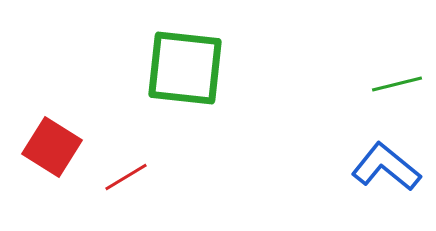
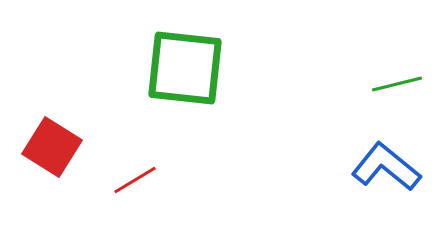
red line: moved 9 px right, 3 px down
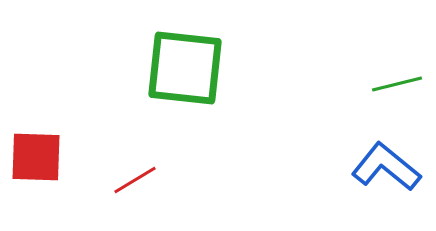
red square: moved 16 px left, 10 px down; rotated 30 degrees counterclockwise
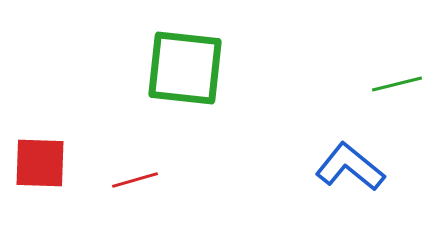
red square: moved 4 px right, 6 px down
blue L-shape: moved 36 px left
red line: rotated 15 degrees clockwise
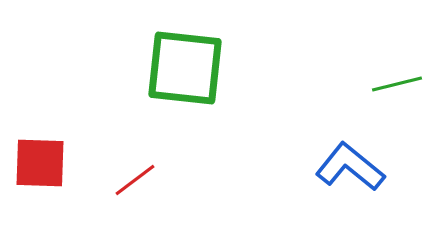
red line: rotated 21 degrees counterclockwise
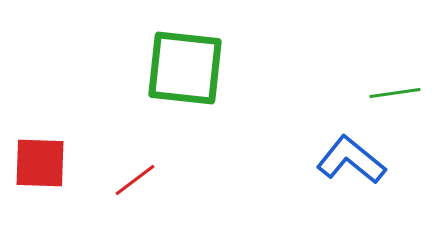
green line: moved 2 px left, 9 px down; rotated 6 degrees clockwise
blue L-shape: moved 1 px right, 7 px up
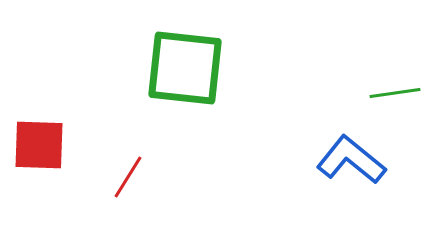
red square: moved 1 px left, 18 px up
red line: moved 7 px left, 3 px up; rotated 21 degrees counterclockwise
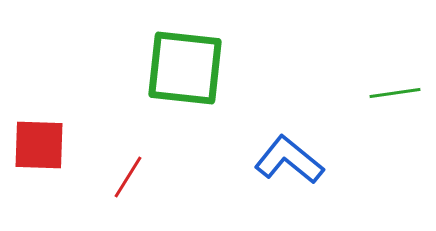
blue L-shape: moved 62 px left
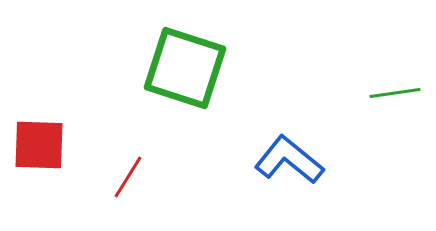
green square: rotated 12 degrees clockwise
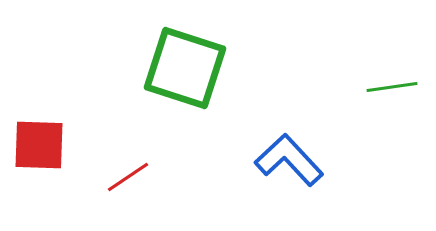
green line: moved 3 px left, 6 px up
blue L-shape: rotated 8 degrees clockwise
red line: rotated 24 degrees clockwise
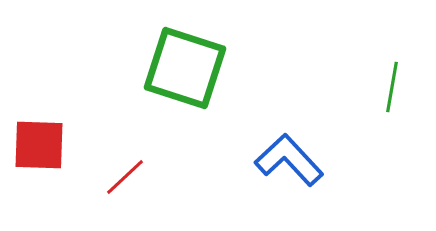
green line: rotated 72 degrees counterclockwise
red line: moved 3 px left; rotated 9 degrees counterclockwise
